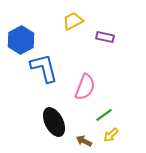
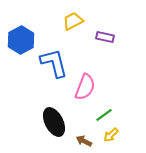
blue L-shape: moved 10 px right, 5 px up
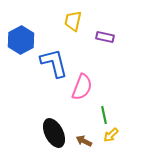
yellow trapezoid: rotated 50 degrees counterclockwise
pink semicircle: moved 3 px left
green line: rotated 66 degrees counterclockwise
black ellipse: moved 11 px down
